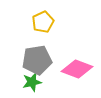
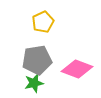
green star: moved 2 px right, 1 px down
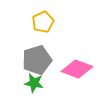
gray pentagon: rotated 8 degrees counterclockwise
green star: rotated 24 degrees clockwise
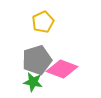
pink diamond: moved 15 px left
green star: moved 1 px left, 1 px up
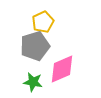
gray pentagon: moved 2 px left, 14 px up
pink diamond: rotated 44 degrees counterclockwise
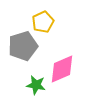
gray pentagon: moved 12 px left
green star: moved 3 px right, 3 px down
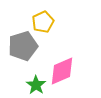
pink diamond: moved 2 px down
green star: rotated 24 degrees clockwise
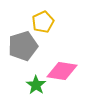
pink diamond: rotated 32 degrees clockwise
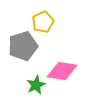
green star: rotated 12 degrees clockwise
